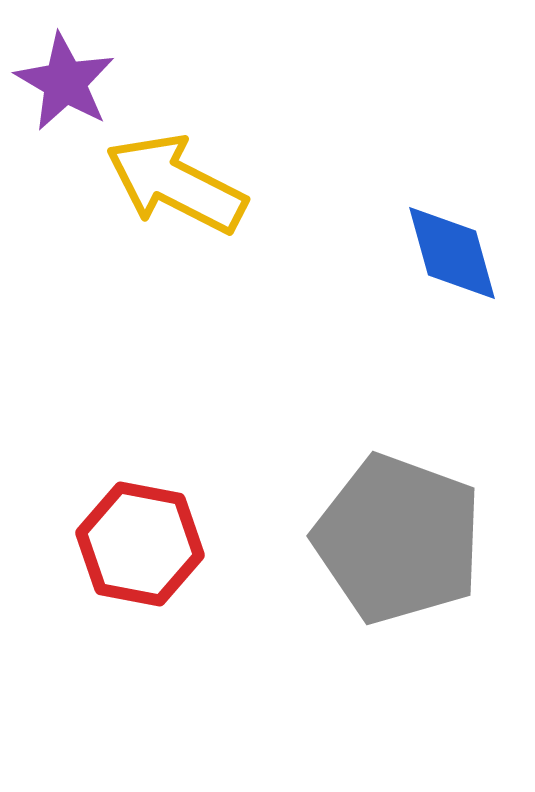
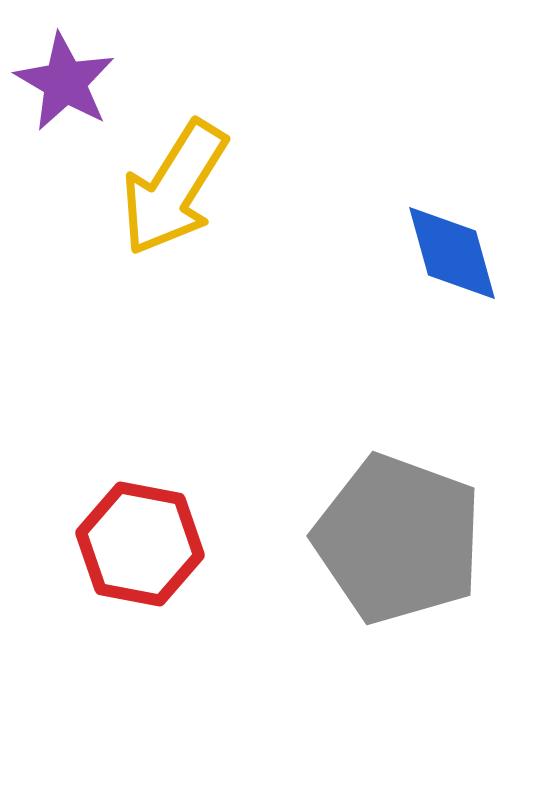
yellow arrow: moved 2 px left, 4 px down; rotated 85 degrees counterclockwise
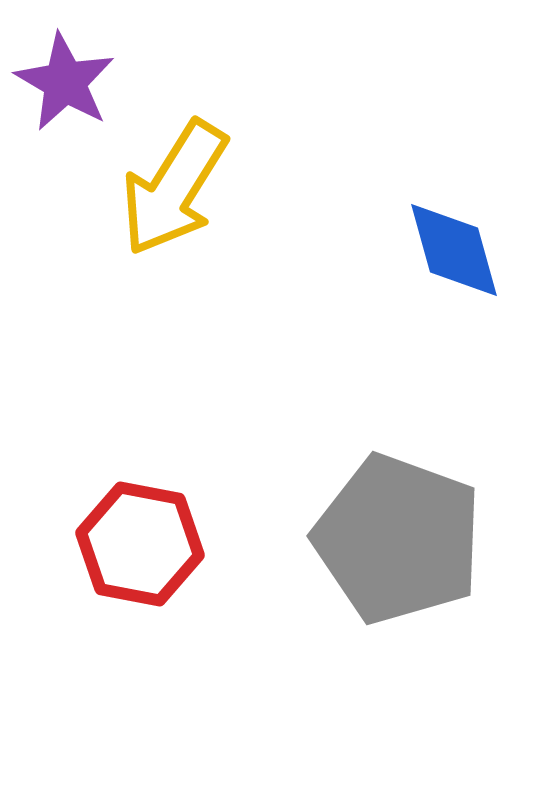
blue diamond: moved 2 px right, 3 px up
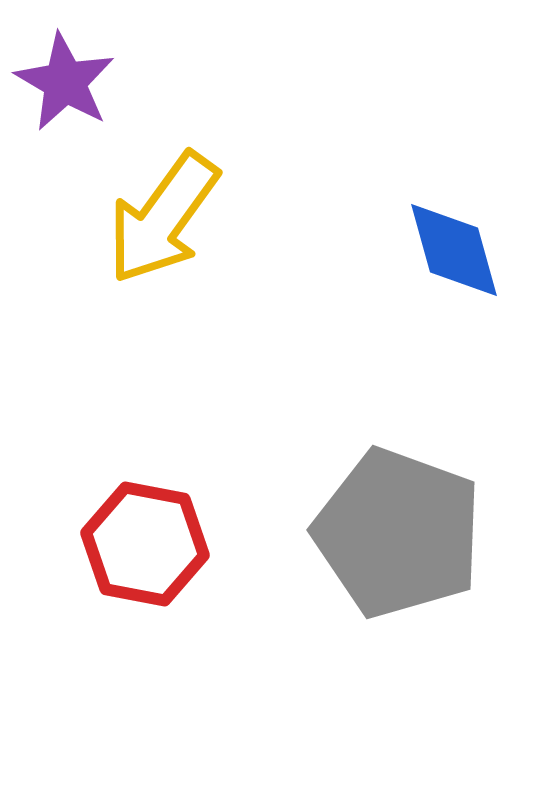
yellow arrow: moved 11 px left, 30 px down; rotated 4 degrees clockwise
gray pentagon: moved 6 px up
red hexagon: moved 5 px right
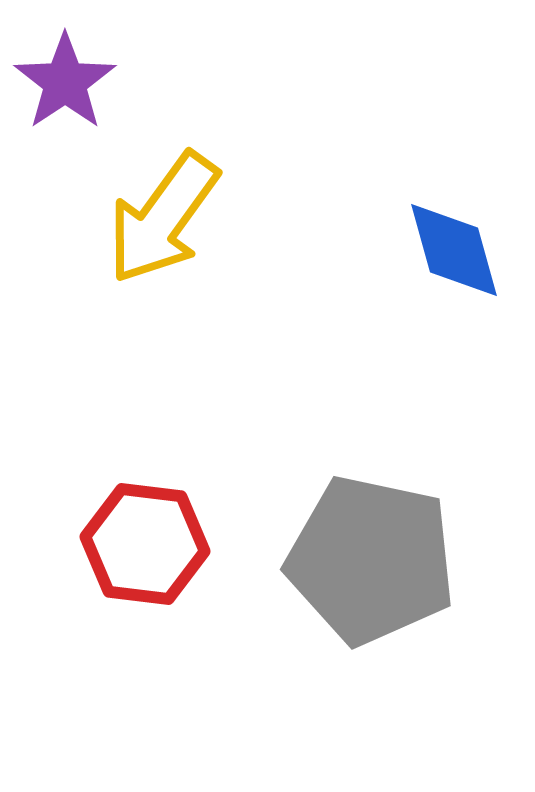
purple star: rotated 8 degrees clockwise
gray pentagon: moved 27 px left, 27 px down; rotated 8 degrees counterclockwise
red hexagon: rotated 4 degrees counterclockwise
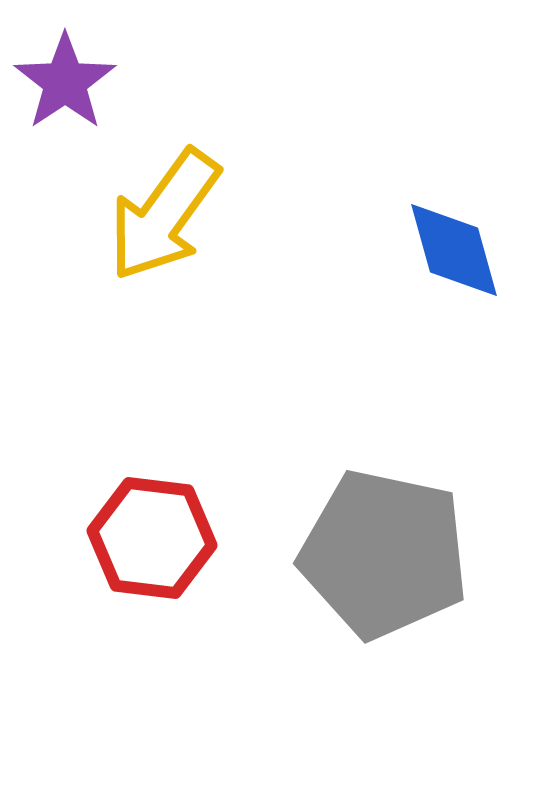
yellow arrow: moved 1 px right, 3 px up
red hexagon: moved 7 px right, 6 px up
gray pentagon: moved 13 px right, 6 px up
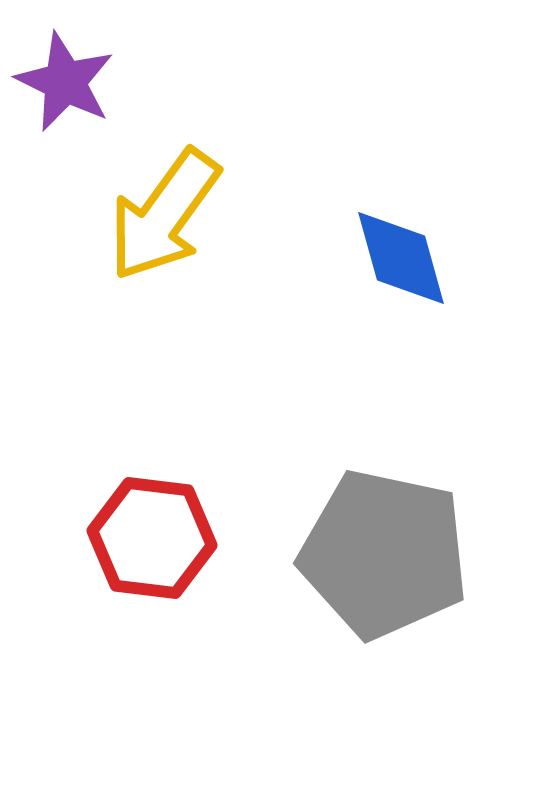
purple star: rotated 12 degrees counterclockwise
blue diamond: moved 53 px left, 8 px down
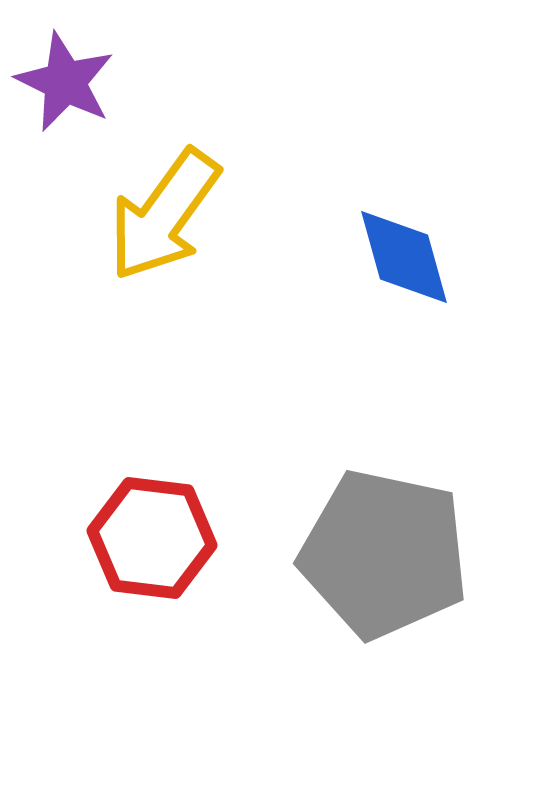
blue diamond: moved 3 px right, 1 px up
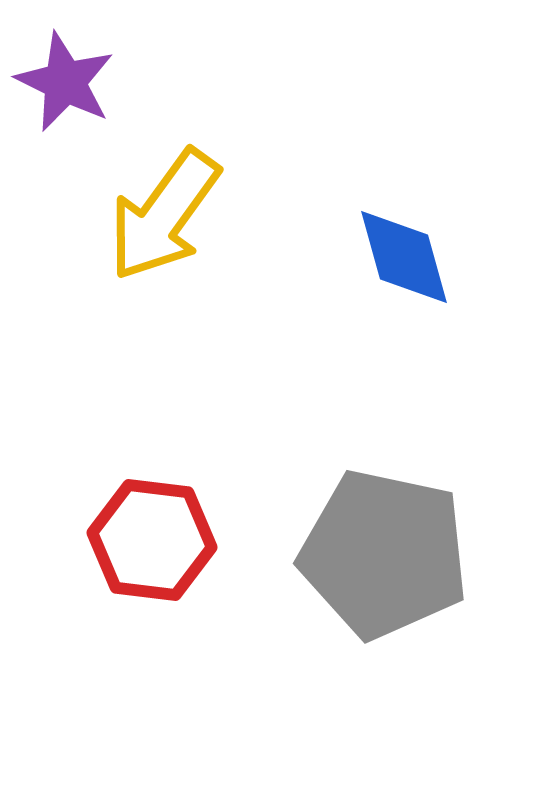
red hexagon: moved 2 px down
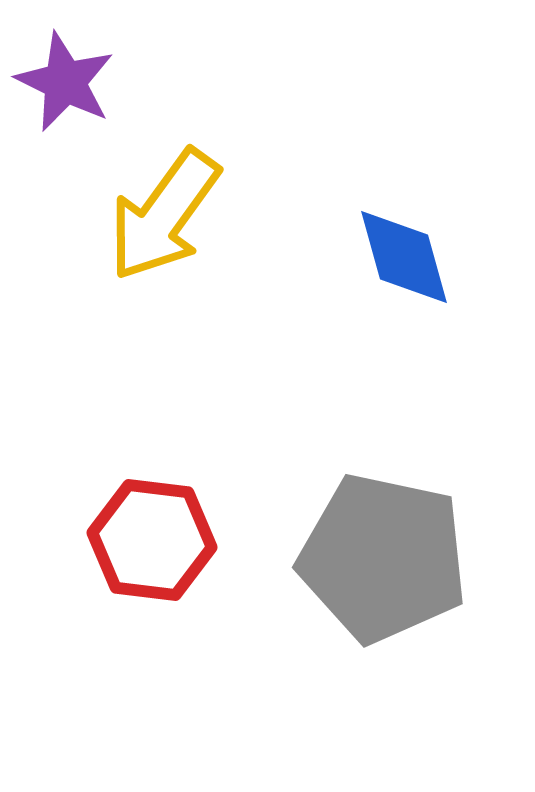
gray pentagon: moved 1 px left, 4 px down
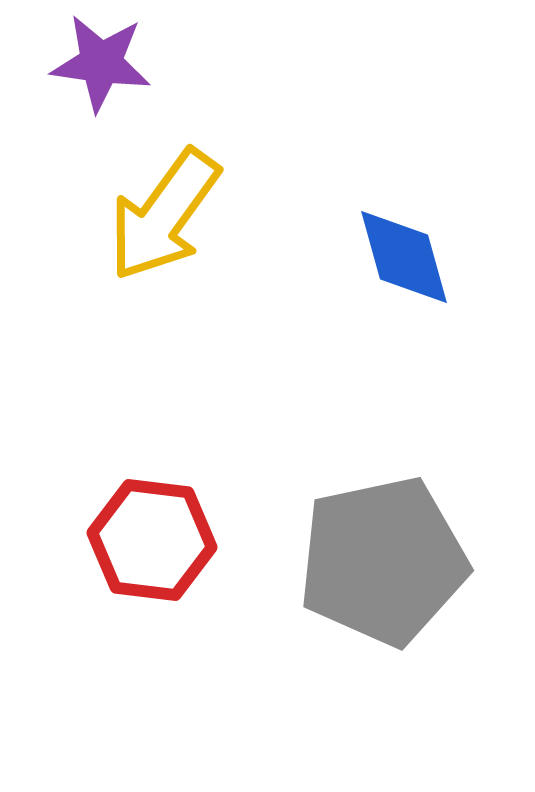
purple star: moved 36 px right, 19 px up; rotated 18 degrees counterclockwise
gray pentagon: moved 3 px down; rotated 24 degrees counterclockwise
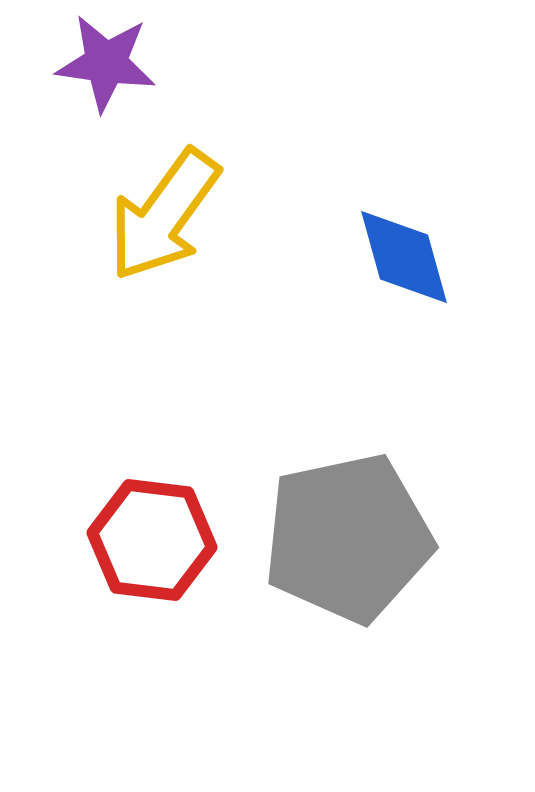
purple star: moved 5 px right
gray pentagon: moved 35 px left, 23 px up
